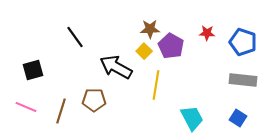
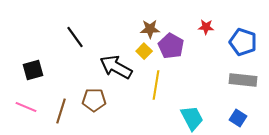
red star: moved 1 px left, 6 px up
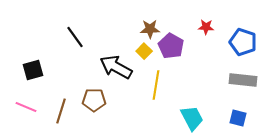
blue square: rotated 18 degrees counterclockwise
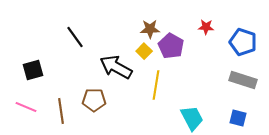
gray rectangle: rotated 12 degrees clockwise
brown line: rotated 25 degrees counterclockwise
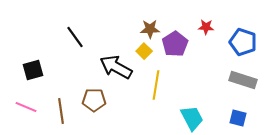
purple pentagon: moved 4 px right, 2 px up; rotated 10 degrees clockwise
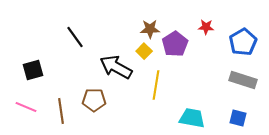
blue pentagon: rotated 24 degrees clockwise
cyan trapezoid: rotated 52 degrees counterclockwise
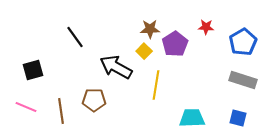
cyan trapezoid: rotated 12 degrees counterclockwise
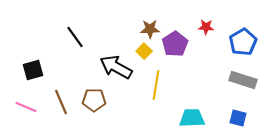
brown line: moved 9 px up; rotated 15 degrees counterclockwise
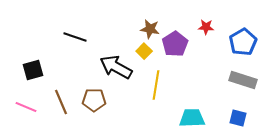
brown star: rotated 12 degrees clockwise
black line: rotated 35 degrees counterclockwise
